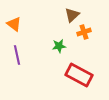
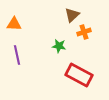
orange triangle: rotated 35 degrees counterclockwise
green star: rotated 16 degrees clockwise
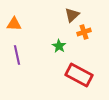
green star: rotated 24 degrees clockwise
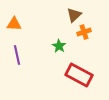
brown triangle: moved 2 px right
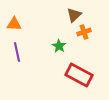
purple line: moved 3 px up
